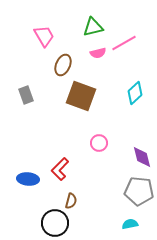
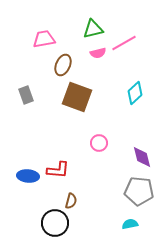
green triangle: moved 2 px down
pink trapezoid: moved 3 px down; rotated 70 degrees counterclockwise
brown square: moved 4 px left, 1 px down
red L-shape: moved 2 px left, 1 px down; rotated 130 degrees counterclockwise
blue ellipse: moved 3 px up
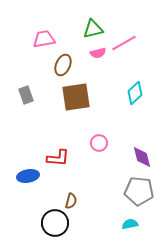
brown square: moved 1 px left; rotated 28 degrees counterclockwise
red L-shape: moved 12 px up
blue ellipse: rotated 15 degrees counterclockwise
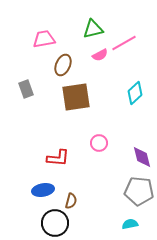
pink semicircle: moved 2 px right, 2 px down; rotated 14 degrees counterclockwise
gray rectangle: moved 6 px up
blue ellipse: moved 15 px right, 14 px down
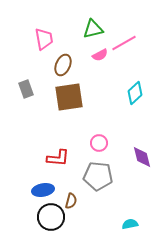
pink trapezoid: rotated 90 degrees clockwise
brown square: moved 7 px left
gray pentagon: moved 41 px left, 15 px up
black circle: moved 4 px left, 6 px up
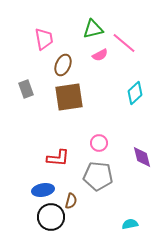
pink line: rotated 70 degrees clockwise
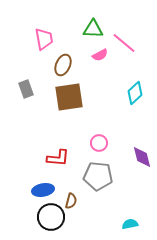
green triangle: rotated 15 degrees clockwise
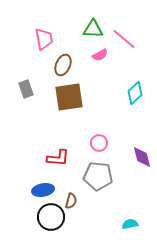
pink line: moved 4 px up
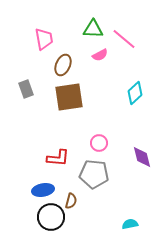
gray pentagon: moved 4 px left, 2 px up
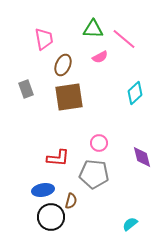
pink semicircle: moved 2 px down
cyan semicircle: rotated 28 degrees counterclockwise
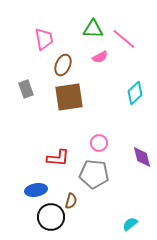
blue ellipse: moved 7 px left
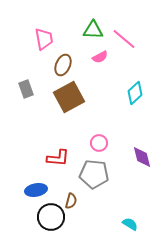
green triangle: moved 1 px down
brown square: rotated 20 degrees counterclockwise
cyan semicircle: rotated 70 degrees clockwise
